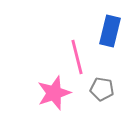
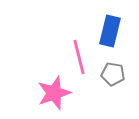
pink line: moved 2 px right
gray pentagon: moved 11 px right, 15 px up
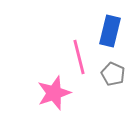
gray pentagon: rotated 15 degrees clockwise
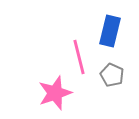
gray pentagon: moved 1 px left, 1 px down
pink star: moved 1 px right
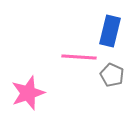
pink line: rotated 72 degrees counterclockwise
pink star: moved 27 px left
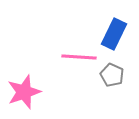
blue rectangle: moved 4 px right, 3 px down; rotated 12 degrees clockwise
pink star: moved 4 px left, 1 px up
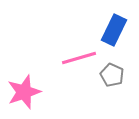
blue rectangle: moved 4 px up
pink line: moved 1 px down; rotated 20 degrees counterclockwise
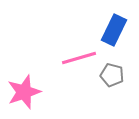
gray pentagon: rotated 10 degrees counterclockwise
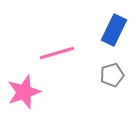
pink line: moved 22 px left, 5 px up
gray pentagon: rotated 30 degrees counterclockwise
